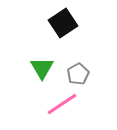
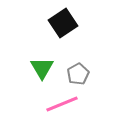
pink line: rotated 12 degrees clockwise
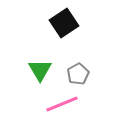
black square: moved 1 px right
green triangle: moved 2 px left, 2 px down
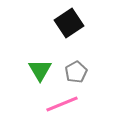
black square: moved 5 px right
gray pentagon: moved 2 px left, 2 px up
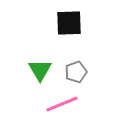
black square: rotated 32 degrees clockwise
gray pentagon: rotated 10 degrees clockwise
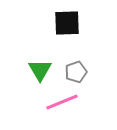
black square: moved 2 px left
pink line: moved 2 px up
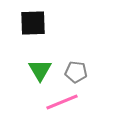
black square: moved 34 px left
gray pentagon: rotated 25 degrees clockwise
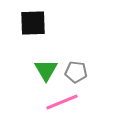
green triangle: moved 6 px right
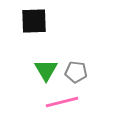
black square: moved 1 px right, 2 px up
pink line: rotated 8 degrees clockwise
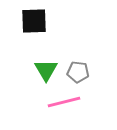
gray pentagon: moved 2 px right
pink line: moved 2 px right
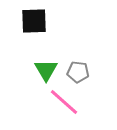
pink line: rotated 56 degrees clockwise
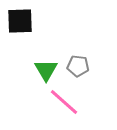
black square: moved 14 px left
gray pentagon: moved 6 px up
